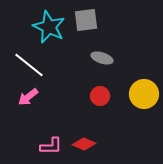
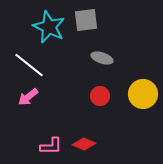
yellow circle: moved 1 px left
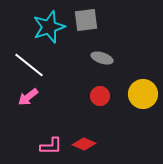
cyan star: rotated 28 degrees clockwise
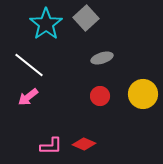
gray square: moved 2 px up; rotated 35 degrees counterclockwise
cyan star: moved 3 px left, 3 px up; rotated 16 degrees counterclockwise
gray ellipse: rotated 35 degrees counterclockwise
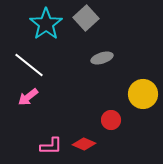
red circle: moved 11 px right, 24 px down
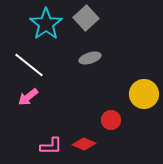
gray ellipse: moved 12 px left
yellow circle: moved 1 px right
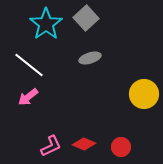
red circle: moved 10 px right, 27 px down
pink L-shape: rotated 25 degrees counterclockwise
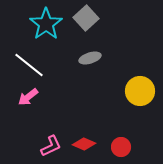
yellow circle: moved 4 px left, 3 px up
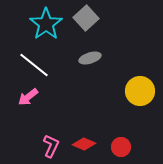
white line: moved 5 px right
pink L-shape: rotated 40 degrees counterclockwise
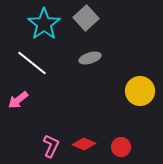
cyan star: moved 2 px left
white line: moved 2 px left, 2 px up
pink arrow: moved 10 px left, 3 px down
